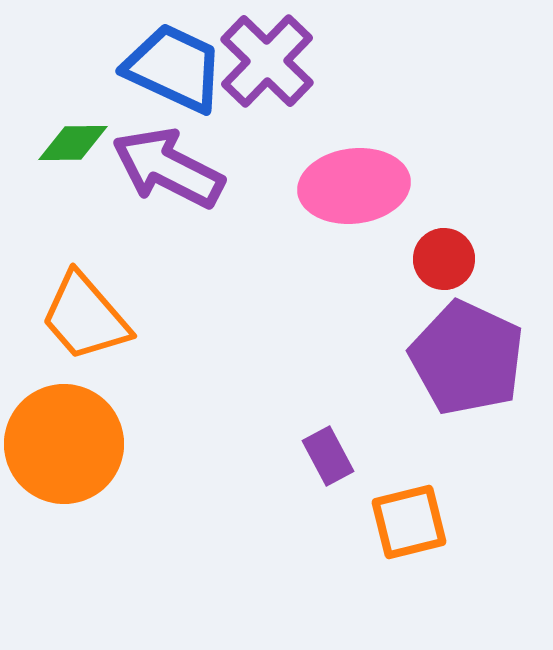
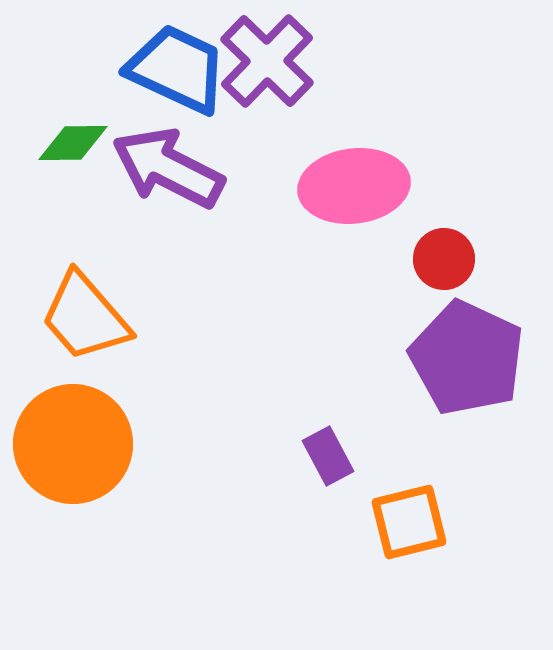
blue trapezoid: moved 3 px right, 1 px down
orange circle: moved 9 px right
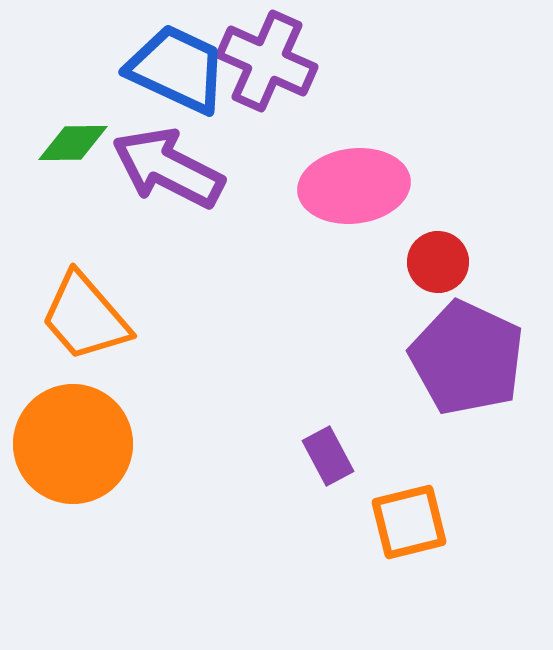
purple cross: rotated 20 degrees counterclockwise
red circle: moved 6 px left, 3 px down
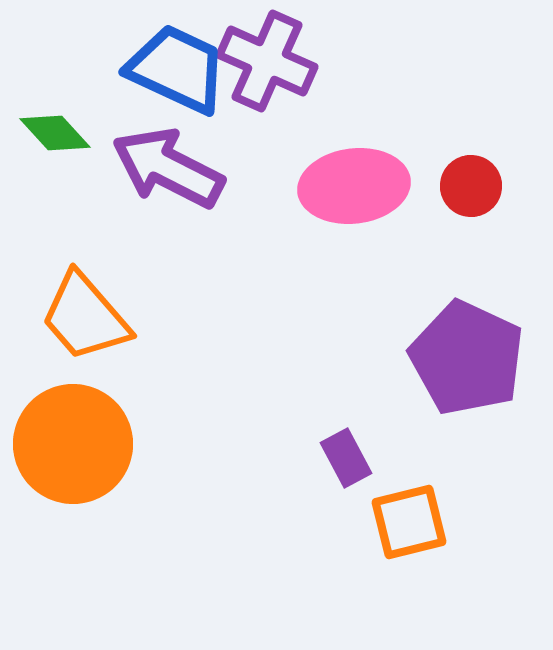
green diamond: moved 18 px left, 10 px up; rotated 48 degrees clockwise
red circle: moved 33 px right, 76 px up
purple rectangle: moved 18 px right, 2 px down
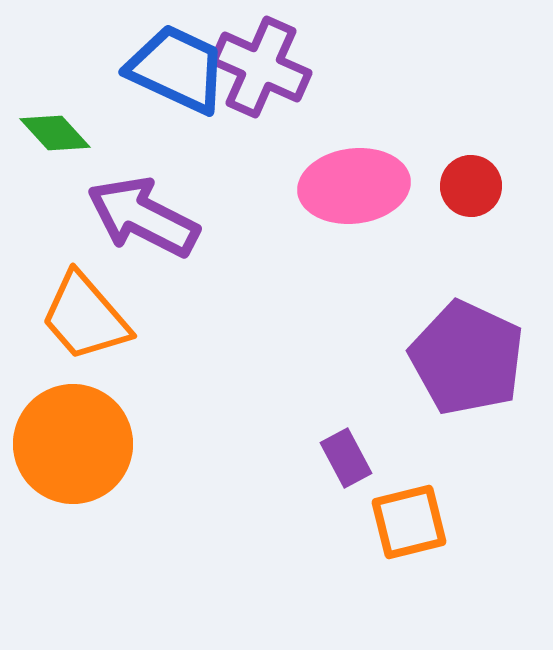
purple cross: moved 6 px left, 6 px down
purple arrow: moved 25 px left, 49 px down
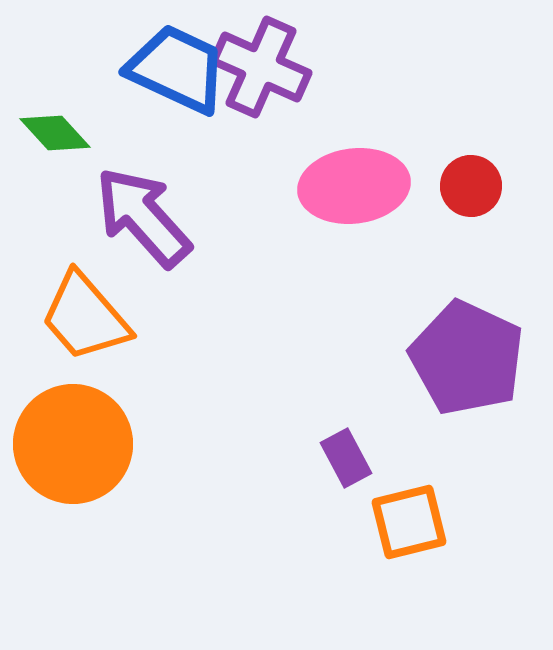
purple arrow: rotated 21 degrees clockwise
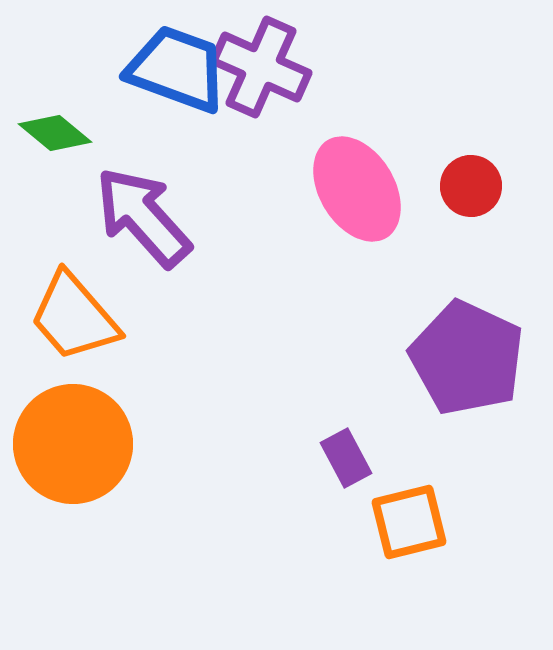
blue trapezoid: rotated 5 degrees counterclockwise
green diamond: rotated 8 degrees counterclockwise
pink ellipse: moved 3 px right, 3 px down; rotated 66 degrees clockwise
orange trapezoid: moved 11 px left
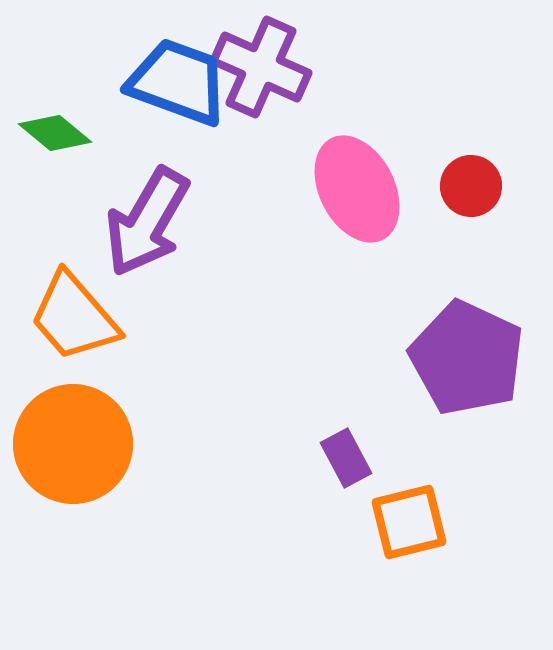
blue trapezoid: moved 1 px right, 13 px down
pink ellipse: rotated 4 degrees clockwise
purple arrow: moved 4 px right, 5 px down; rotated 108 degrees counterclockwise
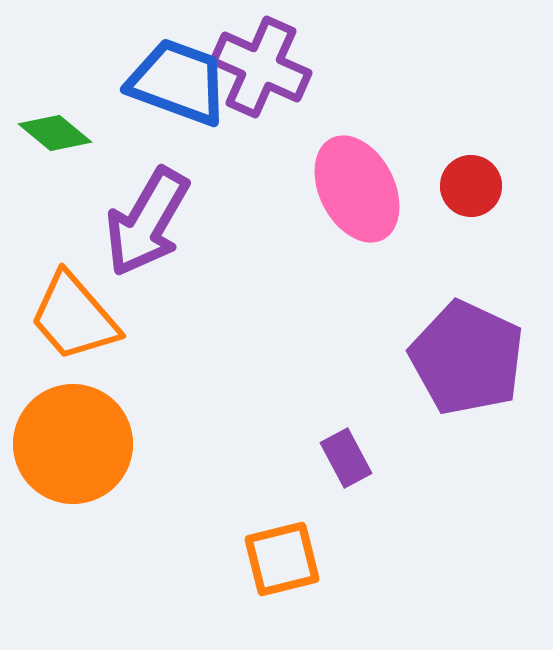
orange square: moved 127 px left, 37 px down
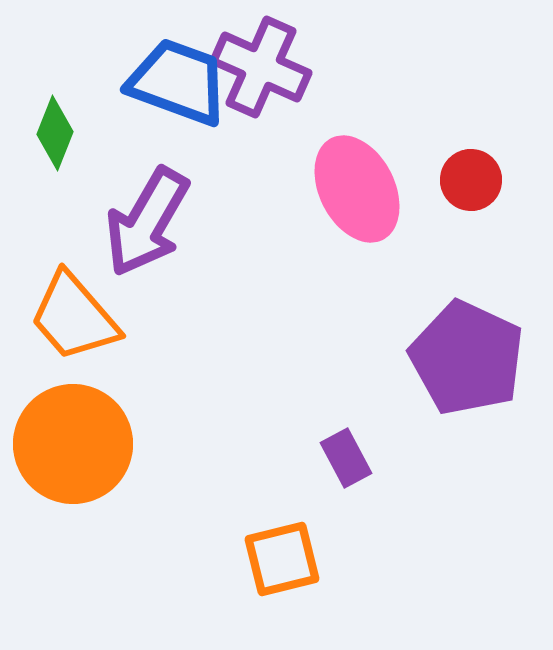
green diamond: rotated 72 degrees clockwise
red circle: moved 6 px up
